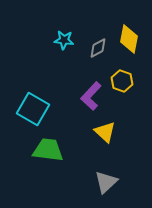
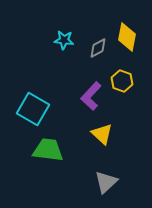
yellow diamond: moved 2 px left, 2 px up
yellow triangle: moved 3 px left, 2 px down
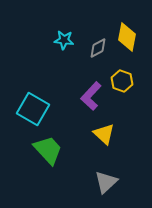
yellow triangle: moved 2 px right
green trapezoid: rotated 40 degrees clockwise
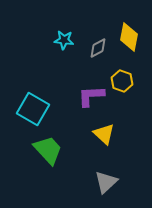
yellow diamond: moved 2 px right
purple L-shape: rotated 44 degrees clockwise
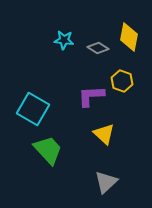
gray diamond: rotated 60 degrees clockwise
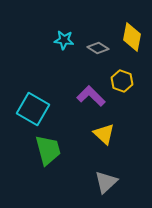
yellow diamond: moved 3 px right
purple L-shape: rotated 48 degrees clockwise
green trapezoid: rotated 28 degrees clockwise
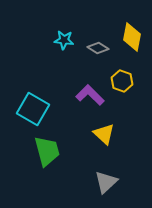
purple L-shape: moved 1 px left, 1 px up
green trapezoid: moved 1 px left, 1 px down
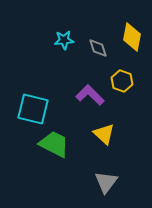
cyan star: rotated 12 degrees counterclockwise
gray diamond: rotated 40 degrees clockwise
cyan square: rotated 16 degrees counterclockwise
green trapezoid: moved 7 px right, 7 px up; rotated 48 degrees counterclockwise
gray triangle: rotated 10 degrees counterclockwise
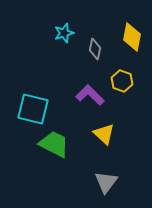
cyan star: moved 7 px up; rotated 12 degrees counterclockwise
gray diamond: moved 3 px left, 1 px down; rotated 30 degrees clockwise
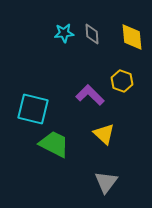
cyan star: rotated 12 degrees clockwise
yellow diamond: rotated 16 degrees counterclockwise
gray diamond: moved 3 px left, 15 px up; rotated 15 degrees counterclockwise
